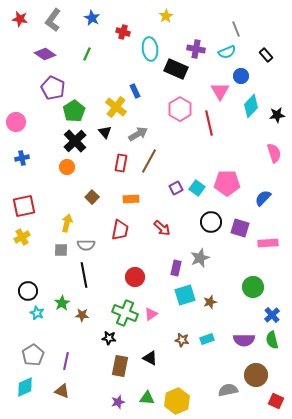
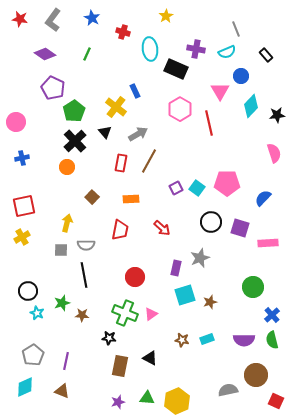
green star at (62, 303): rotated 14 degrees clockwise
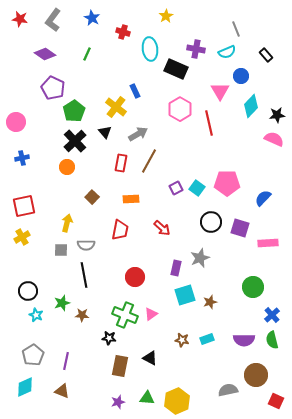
pink semicircle at (274, 153): moved 14 px up; rotated 48 degrees counterclockwise
cyan star at (37, 313): moved 1 px left, 2 px down
green cross at (125, 313): moved 2 px down
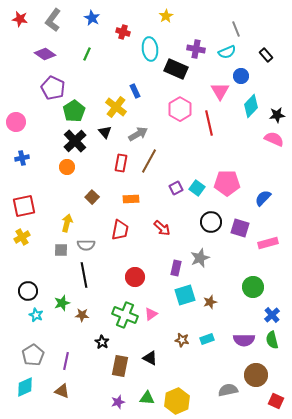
pink rectangle at (268, 243): rotated 12 degrees counterclockwise
black star at (109, 338): moved 7 px left, 4 px down; rotated 24 degrees clockwise
